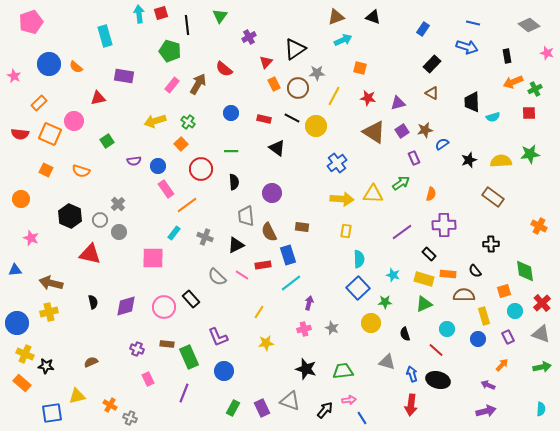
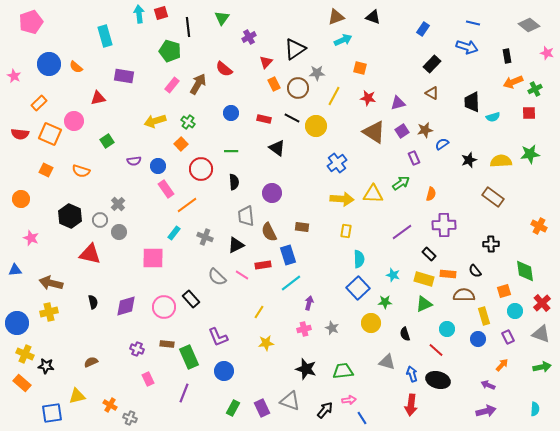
green triangle at (220, 16): moved 2 px right, 2 px down
black line at (187, 25): moved 1 px right, 2 px down
cyan semicircle at (541, 409): moved 6 px left
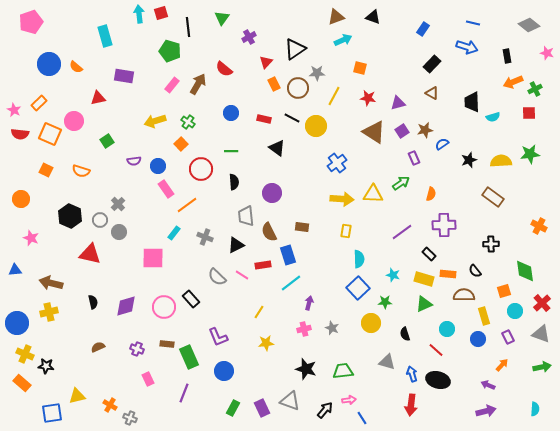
pink star at (14, 76): moved 34 px down
brown semicircle at (91, 362): moved 7 px right, 15 px up
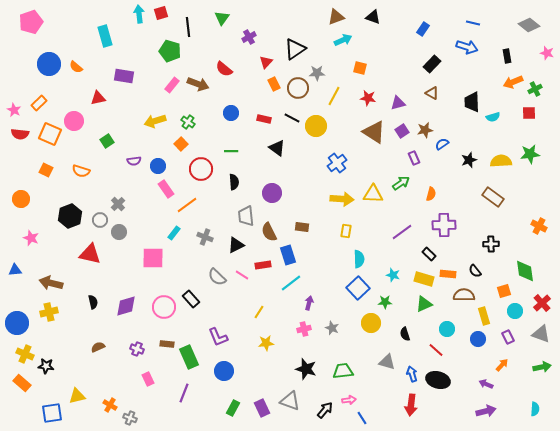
brown arrow at (198, 84): rotated 80 degrees clockwise
black hexagon at (70, 216): rotated 15 degrees clockwise
purple arrow at (488, 385): moved 2 px left, 1 px up
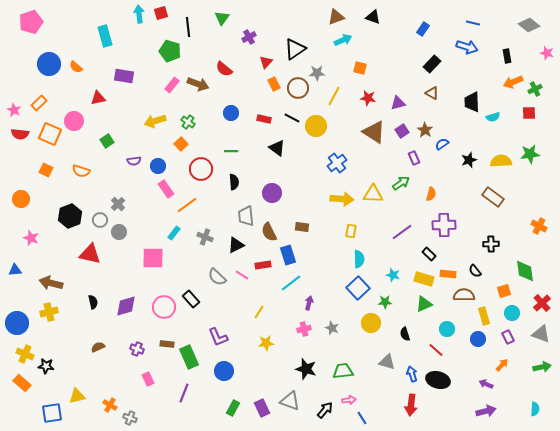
brown star at (425, 130): rotated 28 degrees counterclockwise
yellow rectangle at (346, 231): moved 5 px right
cyan circle at (515, 311): moved 3 px left, 2 px down
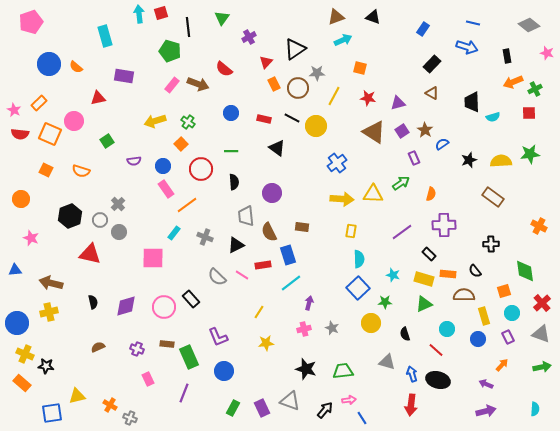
blue circle at (158, 166): moved 5 px right
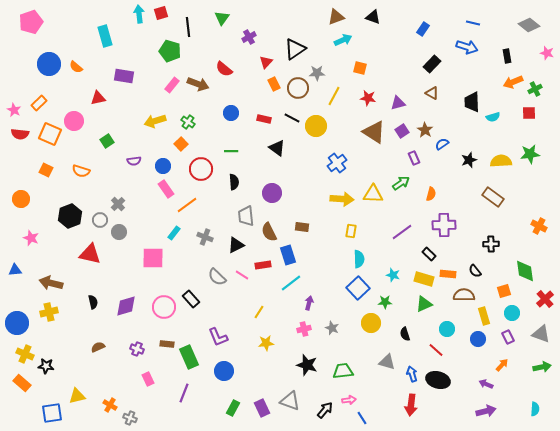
red cross at (542, 303): moved 3 px right, 4 px up
black star at (306, 369): moved 1 px right, 4 px up
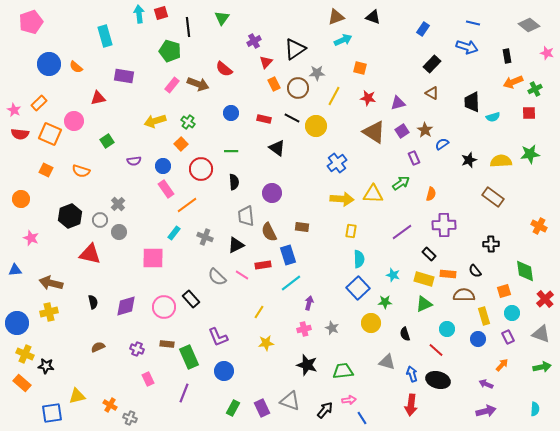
purple cross at (249, 37): moved 5 px right, 4 px down
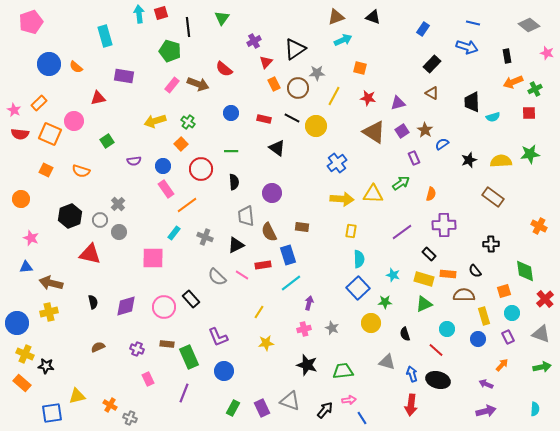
blue triangle at (15, 270): moved 11 px right, 3 px up
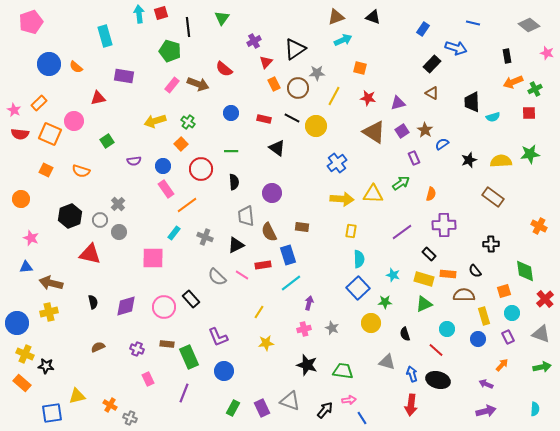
blue arrow at (467, 47): moved 11 px left, 1 px down
green trapezoid at (343, 371): rotated 15 degrees clockwise
